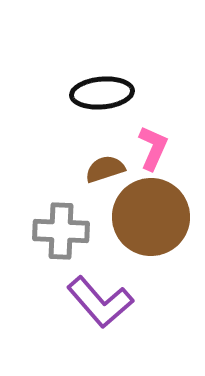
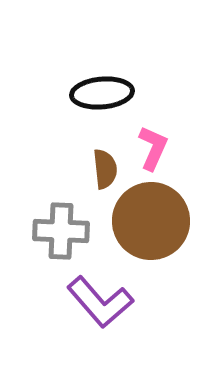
brown semicircle: rotated 102 degrees clockwise
brown circle: moved 4 px down
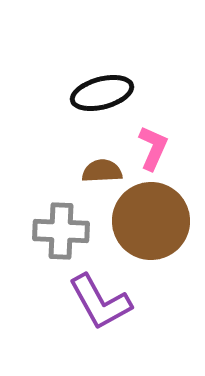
black ellipse: rotated 10 degrees counterclockwise
brown semicircle: moved 3 px left, 2 px down; rotated 87 degrees counterclockwise
purple L-shape: rotated 12 degrees clockwise
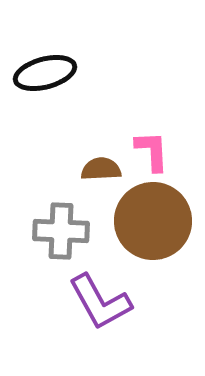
black ellipse: moved 57 px left, 20 px up
pink L-shape: moved 1 px left, 3 px down; rotated 27 degrees counterclockwise
brown semicircle: moved 1 px left, 2 px up
brown circle: moved 2 px right
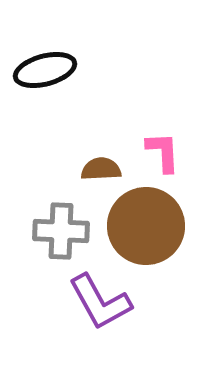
black ellipse: moved 3 px up
pink L-shape: moved 11 px right, 1 px down
brown circle: moved 7 px left, 5 px down
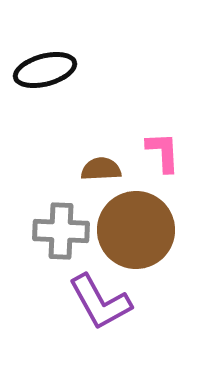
brown circle: moved 10 px left, 4 px down
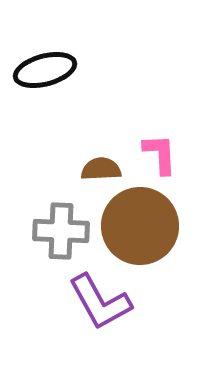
pink L-shape: moved 3 px left, 2 px down
brown circle: moved 4 px right, 4 px up
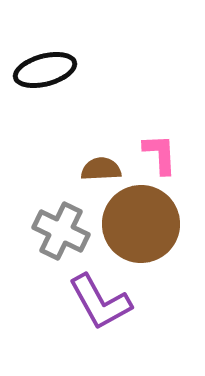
brown circle: moved 1 px right, 2 px up
gray cross: rotated 24 degrees clockwise
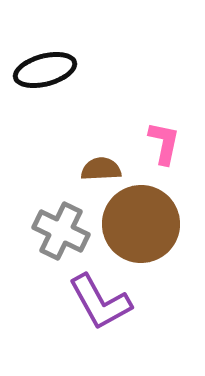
pink L-shape: moved 4 px right, 11 px up; rotated 15 degrees clockwise
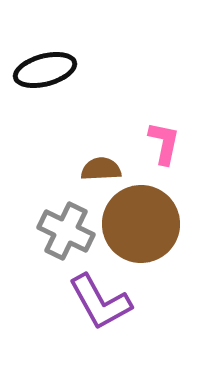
gray cross: moved 5 px right
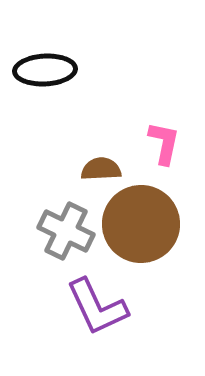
black ellipse: rotated 12 degrees clockwise
purple L-shape: moved 3 px left, 5 px down; rotated 4 degrees clockwise
